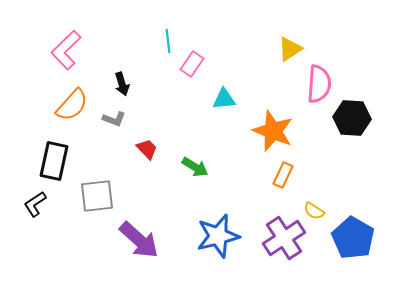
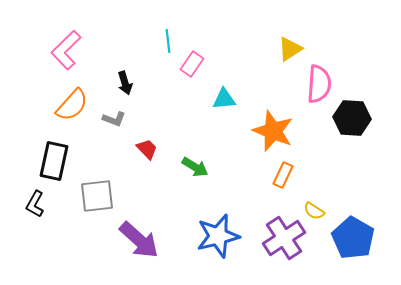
black arrow: moved 3 px right, 1 px up
black L-shape: rotated 28 degrees counterclockwise
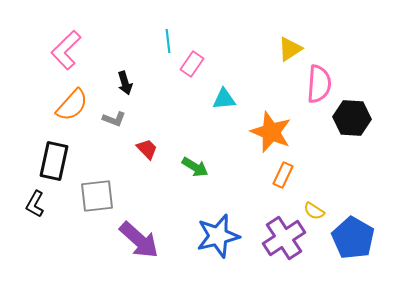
orange star: moved 2 px left, 1 px down
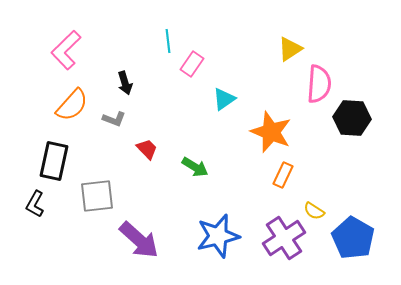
cyan triangle: rotated 30 degrees counterclockwise
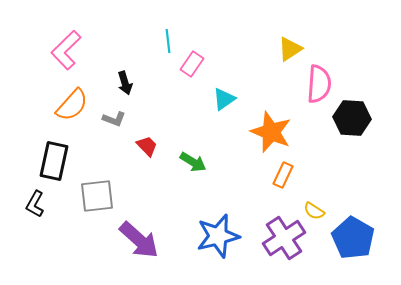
red trapezoid: moved 3 px up
green arrow: moved 2 px left, 5 px up
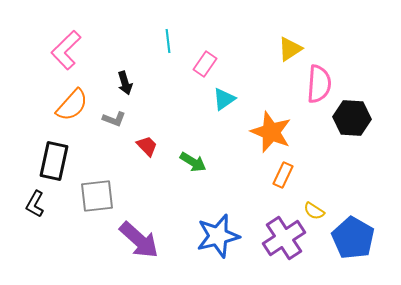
pink rectangle: moved 13 px right
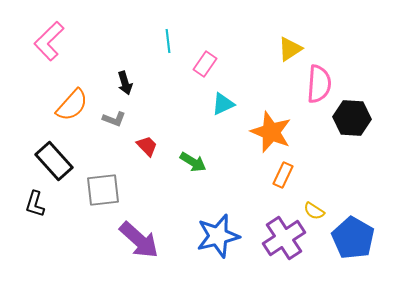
pink L-shape: moved 17 px left, 9 px up
cyan triangle: moved 1 px left, 5 px down; rotated 10 degrees clockwise
black rectangle: rotated 54 degrees counterclockwise
gray square: moved 6 px right, 6 px up
black L-shape: rotated 12 degrees counterclockwise
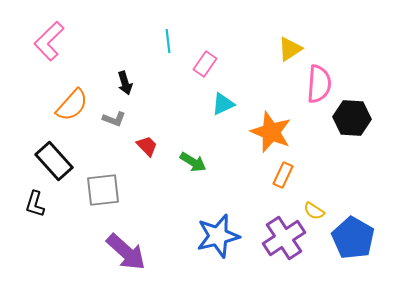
purple arrow: moved 13 px left, 12 px down
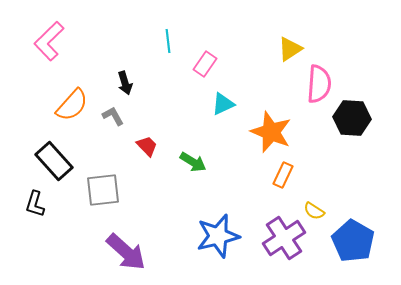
gray L-shape: moved 1 px left, 3 px up; rotated 140 degrees counterclockwise
blue pentagon: moved 3 px down
